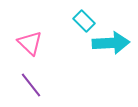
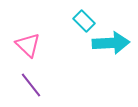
pink triangle: moved 2 px left, 2 px down
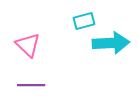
cyan rectangle: rotated 60 degrees counterclockwise
purple line: rotated 52 degrees counterclockwise
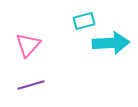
pink triangle: rotated 28 degrees clockwise
purple line: rotated 16 degrees counterclockwise
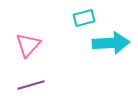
cyan rectangle: moved 3 px up
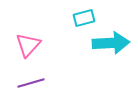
purple line: moved 2 px up
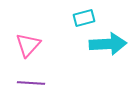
cyan arrow: moved 3 px left, 1 px down
purple line: rotated 20 degrees clockwise
